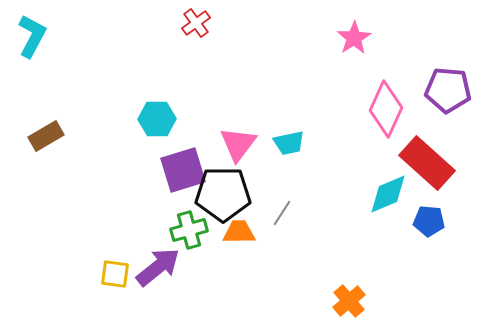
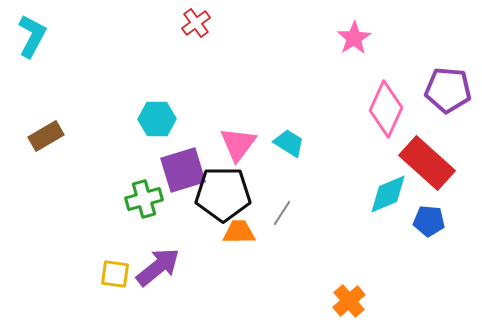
cyan trapezoid: rotated 136 degrees counterclockwise
green cross: moved 45 px left, 31 px up
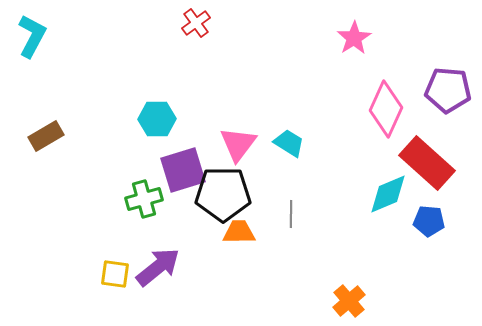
gray line: moved 9 px right, 1 px down; rotated 32 degrees counterclockwise
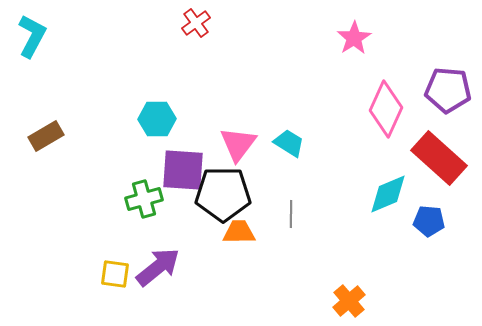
red rectangle: moved 12 px right, 5 px up
purple square: rotated 21 degrees clockwise
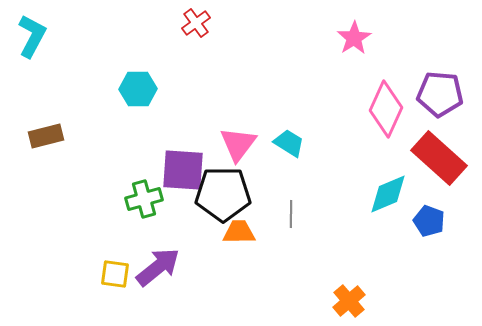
purple pentagon: moved 8 px left, 4 px down
cyan hexagon: moved 19 px left, 30 px up
brown rectangle: rotated 16 degrees clockwise
blue pentagon: rotated 16 degrees clockwise
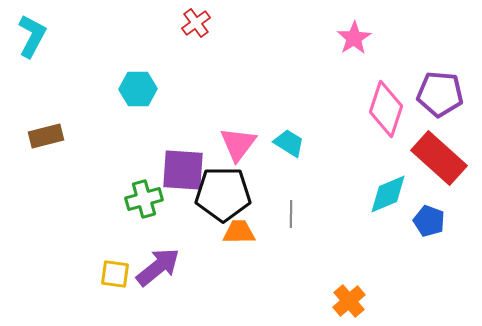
pink diamond: rotated 6 degrees counterclockwise
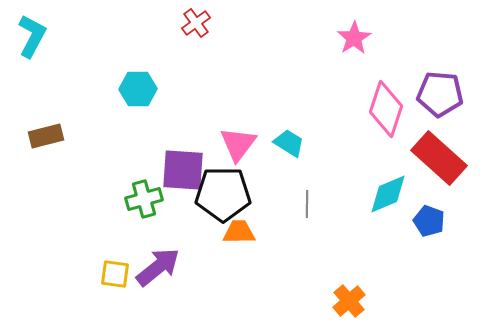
gray line: moved 16 px right, 10 px up
